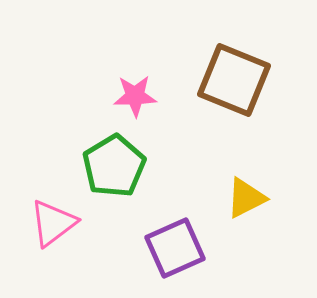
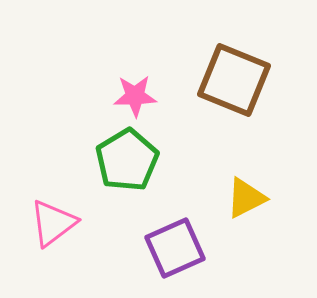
green pentagon: moved 13 px right, 6 px up
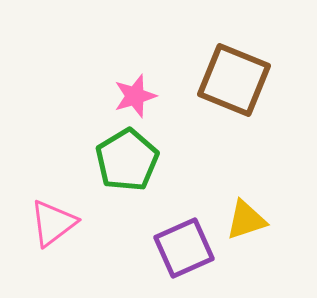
pink star: rotated 15 degrees counterclockwise
yellow triangle: moved 22 px down; rotated 9 degrees clockwise
purple square: moved 9 px right
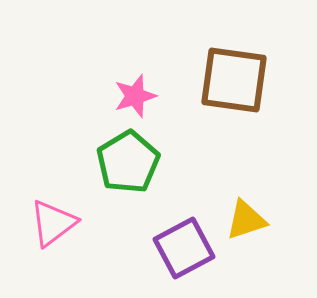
brown square: rotated 14 degrees counterclockwise
green pentagon: moved 1 px right, 2 px down
purple square: rotated 4 degrees counterclockwise
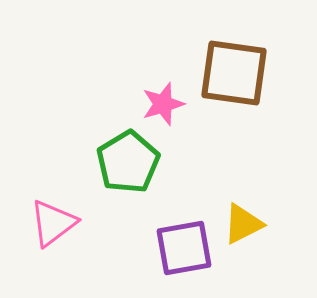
brown square: moved 7 px up
pink star: moved 28 px right, 8 px down
yellow triangle: moved 3 px left, 4 px down; rotated 9 degrees counterclockwise
purple square: rotated 18 degrees clockwise
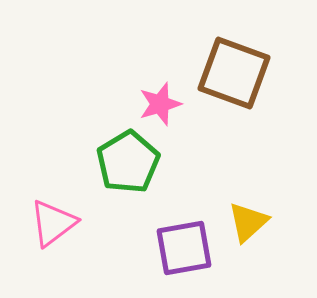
brown square: rotated 12 degrees clockwise
pink star: moved 3 px left
yellow triangle: moved 5 px right, 2 px up; rotated 15 degrees counterclockwise
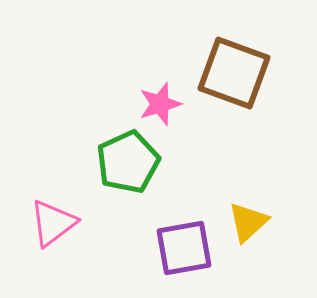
green pentagon: rotated 6 degrees clockwise
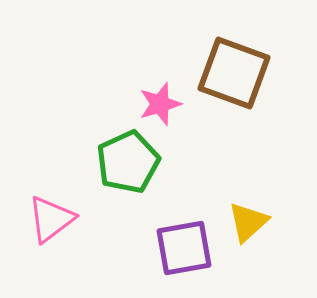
pink triangle: moved 2 px left, 4 px up
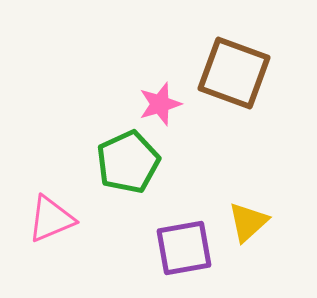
pink triangle: rotated 14 degrees clockwise
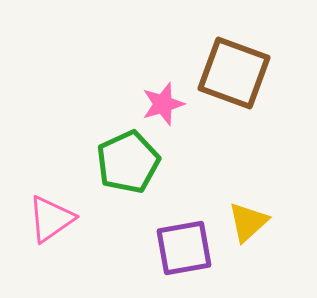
pink star: moved 3 px right
pink triangle: rotated 12 degrees counterclockwise
